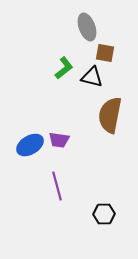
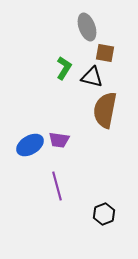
green L-shape: rotated 20 degrees counterclockwise
brown semicircle: moved 5 px left, 5 px up
black hexagon: rotated 20 degrees counterclockwise
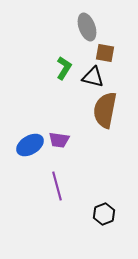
black triangle: moved 1 px right
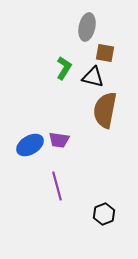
gray ellipse: rotated 32 degrees clockwise
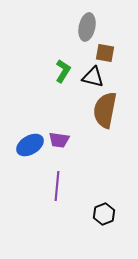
green L-shape: moved 1 px left, 3 px down
purple line: rotated 20 degrees clockwise
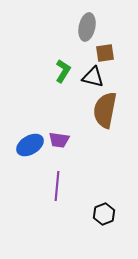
brown square: rotated 18 degrees counterclockwise
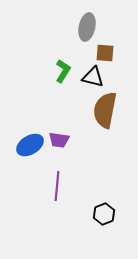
brown square: rotated 12 degrees clockwise
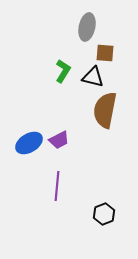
purple trapezoid: rotated 35 degrees counterclockwise
blue ellipse: moved 1 px left, 2 px up
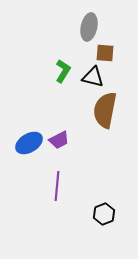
gray ellipse: moved 2 px right
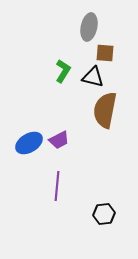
black hexagon: rotated 15 degrees clockwise
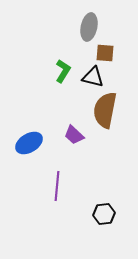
purple trapezoid: moved 15 px right, 5 px up; rotated 70 degrees clockwise
